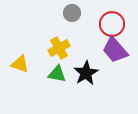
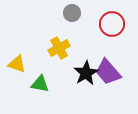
purple trapezoid: moved 7 px left, 22 px down
yellow triangle: moved 3 px left
green triangle: moved 17 px left, 10 px down
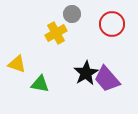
gray circle: moved 1 px down
yellow cross: moved 3 px left, 15 px up
purple trapezoid: moved 1 px left, 7 px down
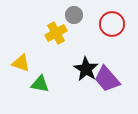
gray circle: moved 2 px right, 1 px down
yellow triangle: moved 4 px right, 1 px up
black star: moved 4 px up; rotated 10 degrees counterclockwise
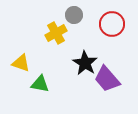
black star: moved 1 px left, 6 px up
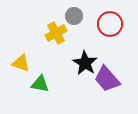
gray circle: moved 1 px down
red circle: moved 2 px left
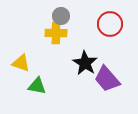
gray circle: moved 13 px left
yellow cross: rotated 30 degrees clockwise
green triangle: moved 3 px left, 2 px down
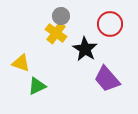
yellow cross: rotated 35 degrees clockwise
black star: moved 14 px up
green triangle: rotated 36 degrees counterclockwise
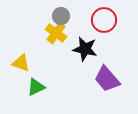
red circle: moved 6 px left, 4 px up
black star: rotated 20 degrees counterclockwise
green triangle: moved 1 px left, 1 px down
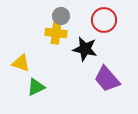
yellow cross: rotated 30 degrees counterclockwise
